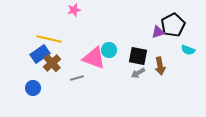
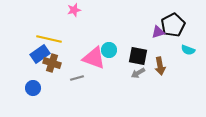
brown cross: rotated 30 degrees counterclockwise
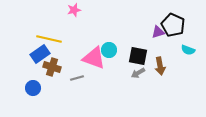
black pentagon: rotated 20 degrees counterclockwise
brown cross: moved 4 px down
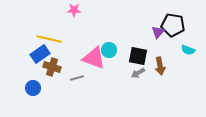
pink star: rotated 16 degrees clockwise
black pentagon: rotated 15 degrees counterclockwise
purple triangle: rotated 32 degrees counterclockwise
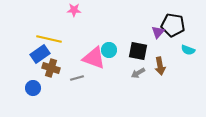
black square: moved 5 px up
brown cross: moved 1 px left, 1 px down
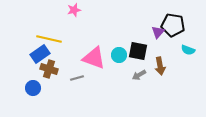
pink star: rotated 16 degrees counterclockwise
cyan circle: moved 10 px right, 5 px down
brown cross: moved 2 px left, 1 px down
gray arrow: moved 1 px right, 2 px down
